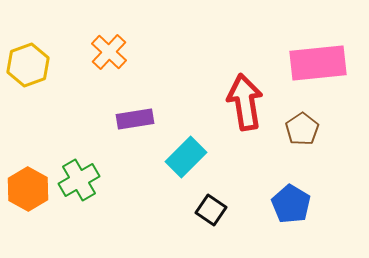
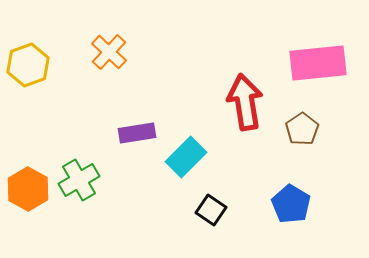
purple rectangle: moved 2 px right, 14 px down
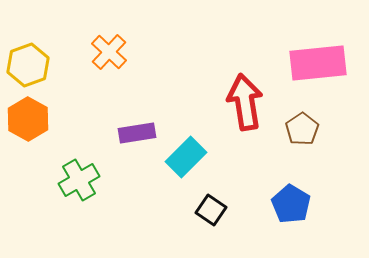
orange hexagon: moved 70 px up
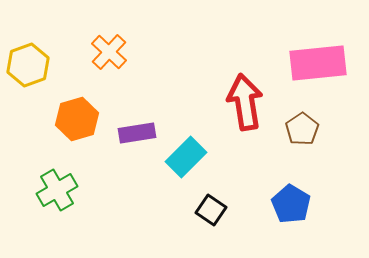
orange hexagon: moved 49 px right; rotated 15 degrees clockwise
green cross: moved 22 px left, 10 px down
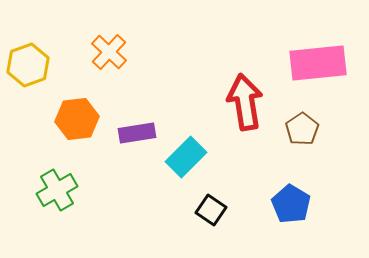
orange hexagon: rotated 9 degrees clockwise
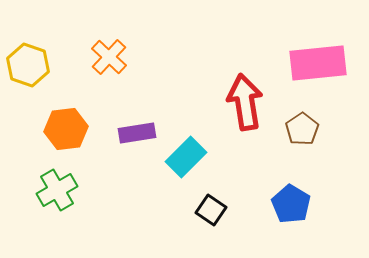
orange cross: moved 5 px down
yellow hexagon: rotated 21 degrees counterclockwise
orange hexagon: moved 11 px left, 10 px down
